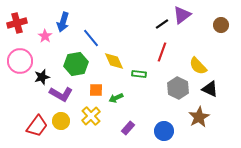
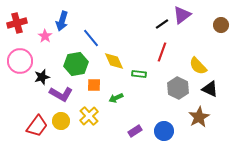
blue arrow: moved 1 px left, 1 px up
orange square: moved 2 px left, 5 px up
yellow cross: moved 2 px left
purple rectangle: moved 7 px right, 3 px down; rotated 16 degrees clockwise
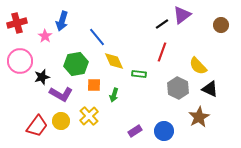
blue line: moved 6 px right, 1 px up
green arrow: moved 2 px left, 3 px up; rotated 48 degrees counterclockwise
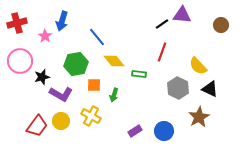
purple triangle: rotated 42 degrees clockwise
yellow diamond: rotated 15 degrees counterclockwise
yellow cross: moved 2 px right; rotated 18 degrees counterclockwise
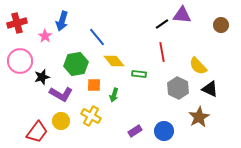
red line: rotated 30 degrees counterclockwise
red trapezoid: moved 6 px down
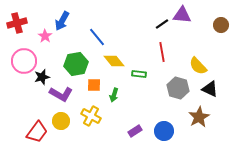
blue arrow: rotated 12 degrees clockwise
pink circle: moved 4 px right
gray hexagon: rotated 10 degrees counterclockwise
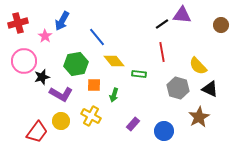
red cross: moved 1 px right
purple rectangle: moved 2 px left, 7 px up; rotated 16 degrees counterclockwise
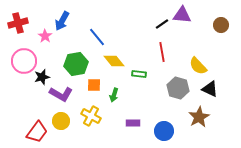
purple rectangle: moved 1 px up; rotated 48 degrees clockwise
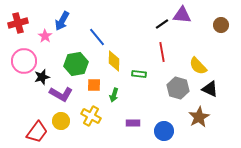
yellow diamond: rotated 40 degrees clockwise
